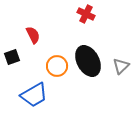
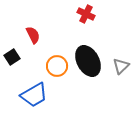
black square: rotated 14 degrees counterclockwise
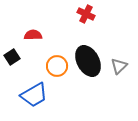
red semicircle: rotated 66 degrees counterclockwise
gray triangle: moved 2 px left
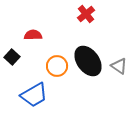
red cross: rotated 24 degrees clockwise
black square: rotated 14 degrees counterclockwise
black ellipse: rotated 8 degrees counterclockwise
gray triangle: rotated 42 degrees counterclockwise
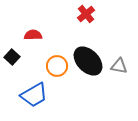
black ellipse: rotated 8 degrees counterclockwise
gray triangle: rotated 24 degrees counterclockwise
